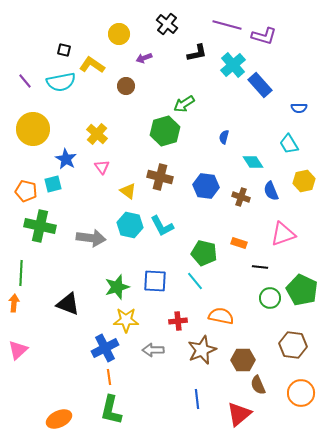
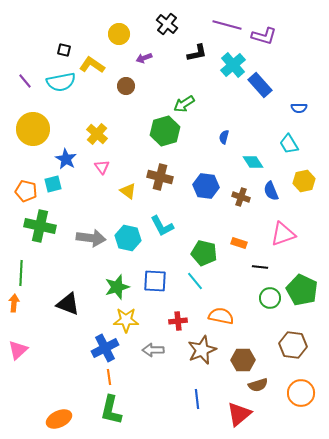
cyan hexagon at (130, 225): moved 2 px left, 13 px down
brown semicircle at (258, 385): rotated 84 degrees counterclockwise
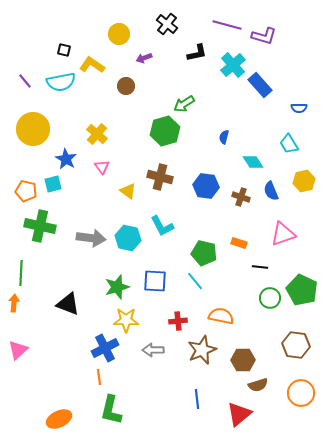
brown hexagon at (293, 345): moved 3 px right
orange line at (109, 377): moved 10 px left
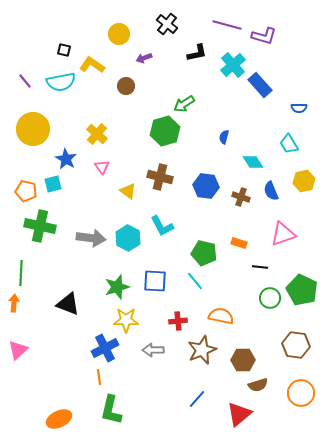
cyan hexagon at (128, 238): rotated 15 degrees clockwise
blue line at (197, 399): rotated 48 degrees clockwise
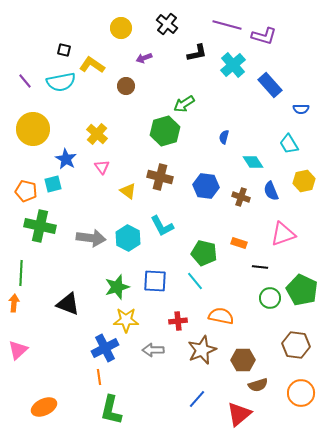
yellow circle at (119, 34): moved 2 px right, 6 px up
blue rectangle at (260, 85): moved 10 px right
blue semicircle at (299, 108): moved 2 px right, 1 px down
orange ellipse at (59, 419): moved 15 px left, 12 px up
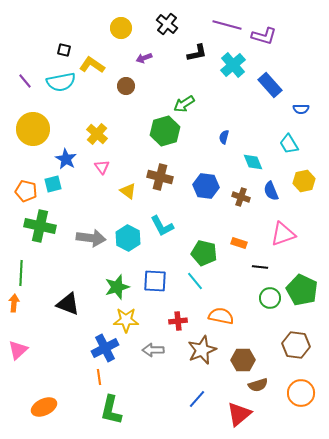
cyan diamond at (253, 162): rotated 10 degrees clockwise
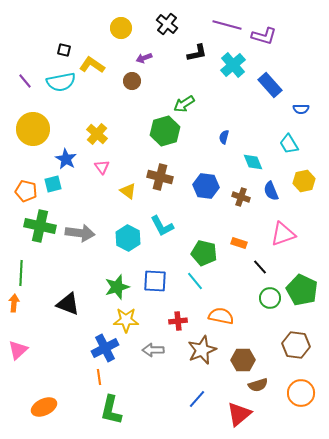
brown circle at (126, 86): moved 6 px right, 5 px up
gray arrow at (91, 238): moved 11 px left, 5 px up
black line at (260, 267): rotated 42 degrees clockwise
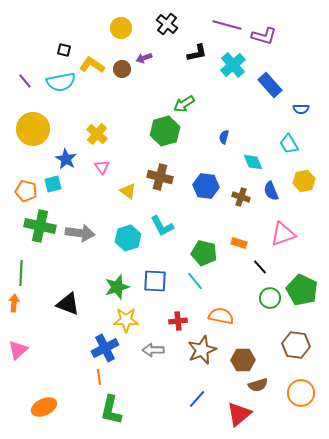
brown circle at (132, 81): moved 10 px left, 12 px up
cyan hexagon at (128, 238): rotated 15 degrees clockwise
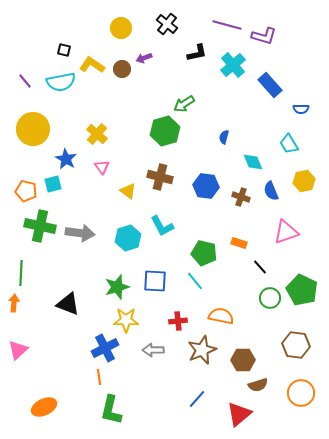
pink triangle at (283, 234): moved 3 px right, 2 px up
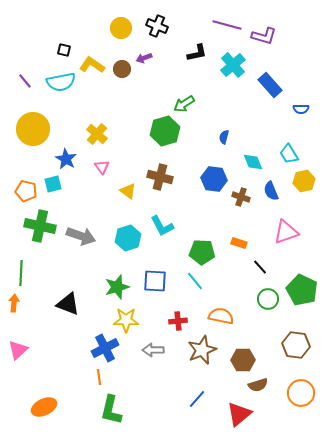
black cross at (167, 24): moved 10 px left, 2 px down; rotated 15 degrees counterclockwise
cyan trapezoid at (289, 144): moved 10 px down
blue hexagon at (206, 186): moved 8 px right, 7 px up
gray arrow at (80, 233): moved 1 px right, 3 px down; rotated 12 degrees clockwise
green pentagon at (204, 253): moved 2 px left, 1 px up; rotated 10 degrees counterclockwise
green circle at (270, 298): moved 2 px left, 1 px down
